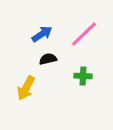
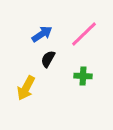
black semicircle: rotated 48 degrees counterclockwise
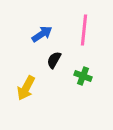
pink line: moved 4 px up; rotated 40 degrees counterclockwise
black semicircle: moved 6 px right, 1 px down
green cross: rotated 18 degrees clockwise
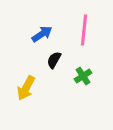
green cross: rotated 36 degrees clockwise
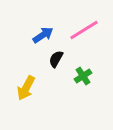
pink line: rotated 52 degrees clockwise
blue arrow: moved 1 px right, 1 px down
black semicircle: moved 2 px right, 1 px up
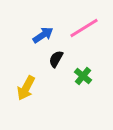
pink line: moved 2 px up
green cross: rotated 18 degrees counterclockwise
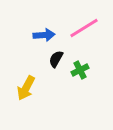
blue arrow: moved 1 px right; rotated 30 degrees clockwise
green cross: moved 3 px left, 6 px up; rotated 24 degrees clockwise
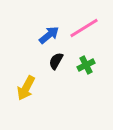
blue arrow: moved 5 px right; rotated 35 degrees counterclockwise
black semicircle: moved 2 px down
green cross: moved 6 px right, 5 px up
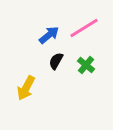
green cross: rotated 24 degrees counterclockwise
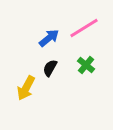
blue arrow: moved 3 px down
black semicircle: moved 6 px left, 7 px down
